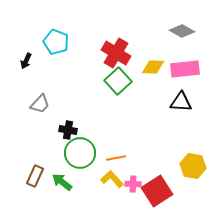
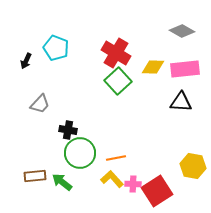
cyan pentagon: moved 6 px down
brown rectangle: rotated 60 degrees clockwise
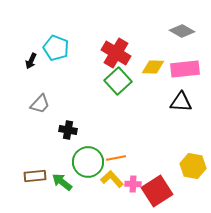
black arrow: moved 5 px right
green circle: moved 8 px right, 9 px down
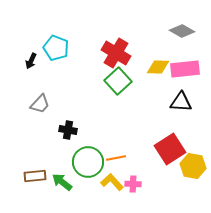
yellow diamond: moved 5 px right
yellow L-shape: moved 3 px down
red square: moved 13 px right, 42 px up
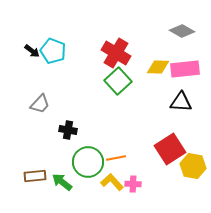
cyan pentagon: moved 3 px left, 3 px down
black arrow: moved 1 px right, 10 px up; rotated 77 degrees counterclockwise
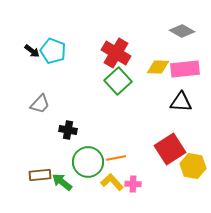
brown rectangle: moved 5 px right, 1 px up
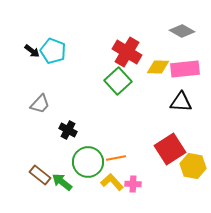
red cross: moved 11 px right, 1 px up
black cross: rotated 18 degrees clockwise
brown rectangle: rotated 45 degrees clockwise
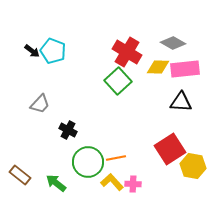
gray diamond: moved 9 px left, 12 px down
brown rectangle: moved 20 px left
green arrow: moved 6 px left, 1 px down
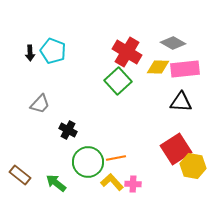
black arrow: moved 2 px left, 2 px down; rotated 49 degrees clockwise
red square: moved 6 px right
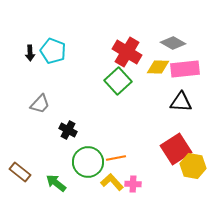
brown rectangle: moved 3 px up
